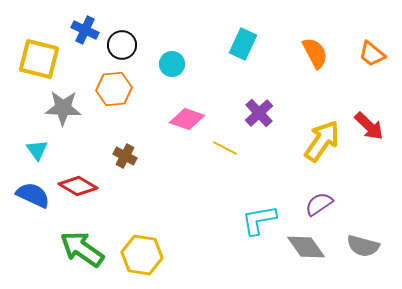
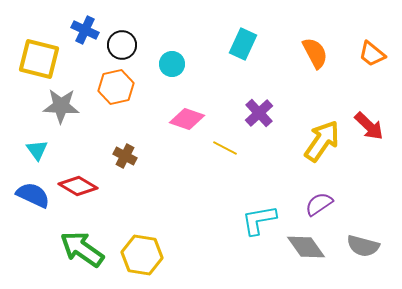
orange hexagon: moved 2 px right, 2 px up; rotated 8 degrees counterclockwise
gray star: moved 2 px left, 2 px up
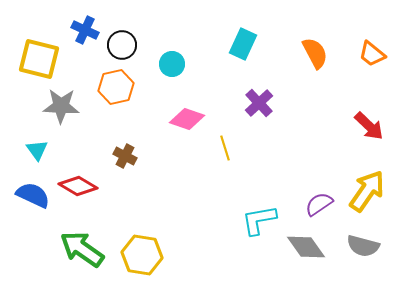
purple cross: moved 10 px up
yellow arrow: moved 45 px right, 50 px down
yellow line: rotated 45 degrees clockwise
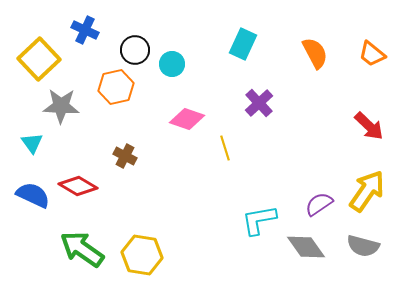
black circle: moved 13 px right, 5 px down
yellow square: rotated 33 degrees clockwise
cyan triangle: moved 5 px left, 7 px up
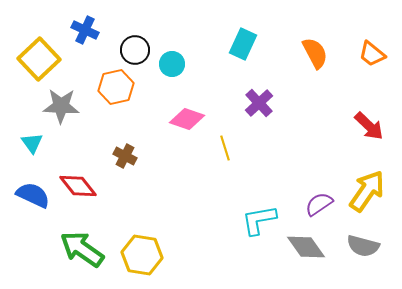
red diamond: rotated 21 degrees clockwise
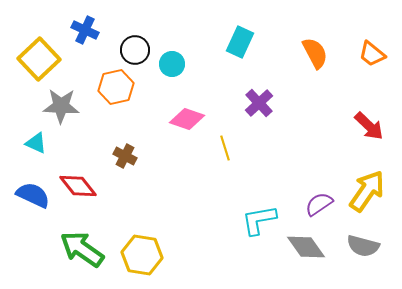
cyan rectangle: moved 3 px left, 2 px up
cyan triangle: moved 4 px right; rotated 30 degrees counterclockwise
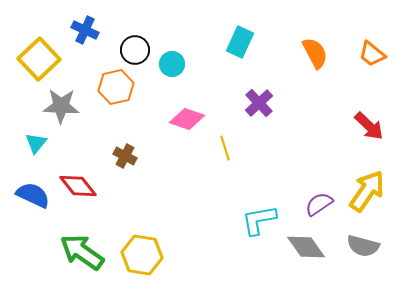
cyan triangle: rotated 45 degrees clockwise
green arrow: moved 3 px down
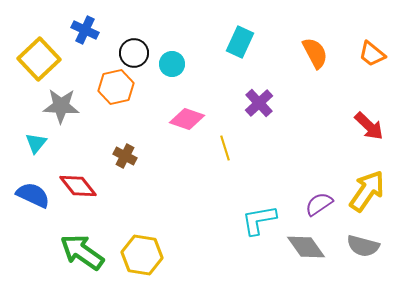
black circle: moved 1 px left, 3 px down
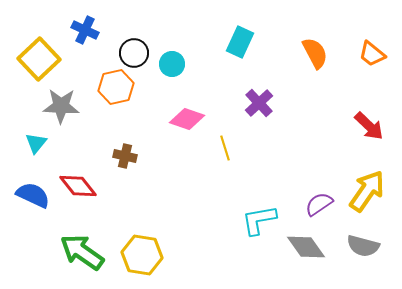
brown cross: rotated 15 degrees counterclockwise
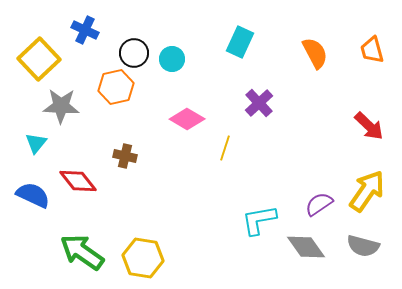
orange trapezoid: moved 4 px up; rotated 36 degrees clockwise
cyan circle: moved 5 px up
pink diamond: rotated 12 degrees clockwise
yellow line: rotated 35 degrees clockwise
red diamond: moved 5 px up
yellow hexagon: moved 1 px right, 3 px down
